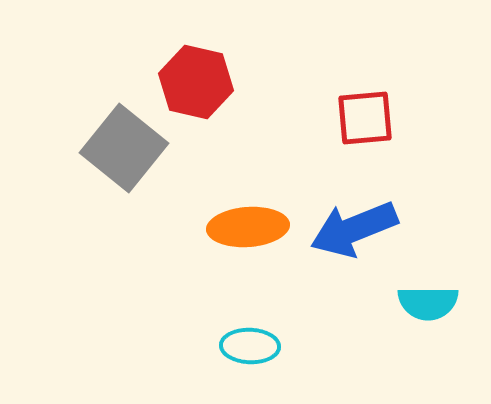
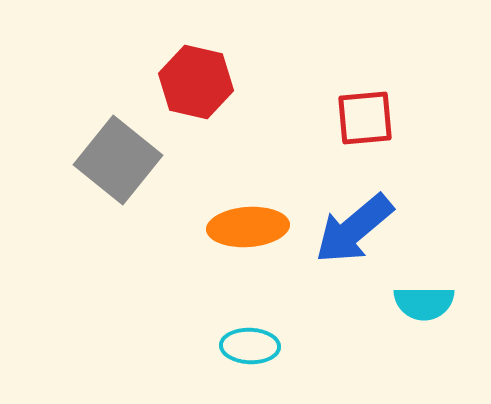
gray square: moved 6 px left, 12 px down
blue arrow: rotated 18 degrees counterclockwise
cyan semicircle: moved 4 px left
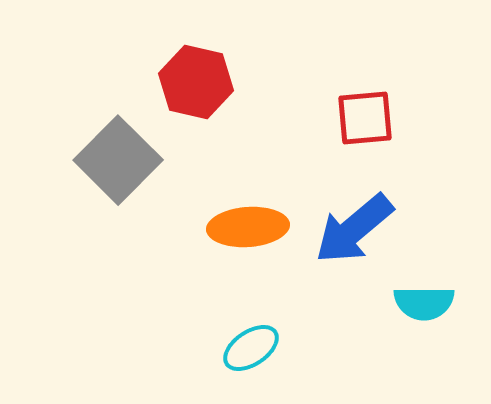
gray square: rotated 6 degrees clockwise
cyan ellipse: moved 1 px right, 2 px down; rotated 36 degrees counterclockwise
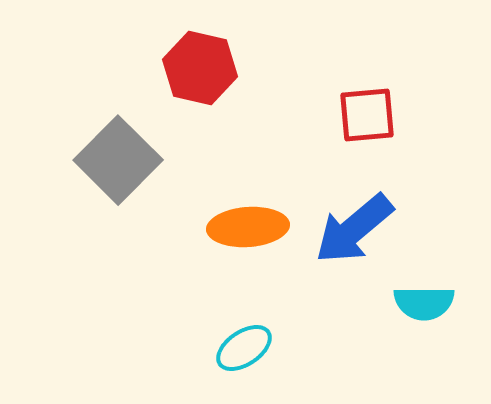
red hexagon: moved 4 px right, 14 px up
red square: moved 2 px right, 3 px up
cyan ellipse: moved 7 px left
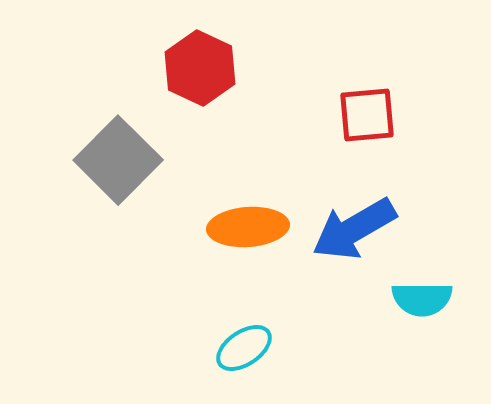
red hexagon: rotated 12 degrees clockwise
blue arrow: rotated 10 degrees clockwise
cyan semicircle: moved 2 px left, 4 px up
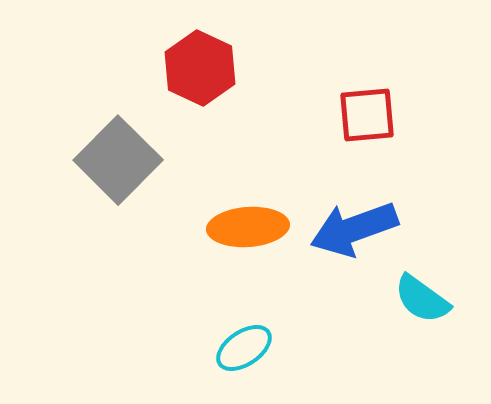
blue arrow: rotated 10 degrees clockwise
cyan semicircle: rotated 36 degrees clockwise
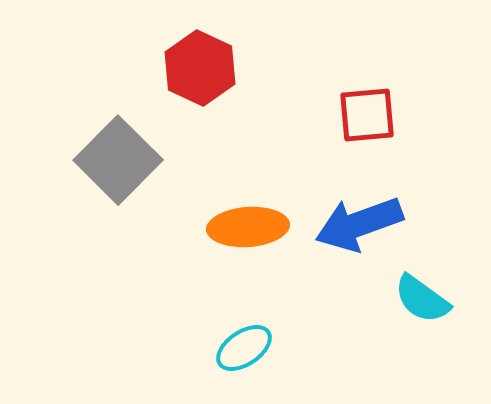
blue arrow: moved 5 px right, 5 px up
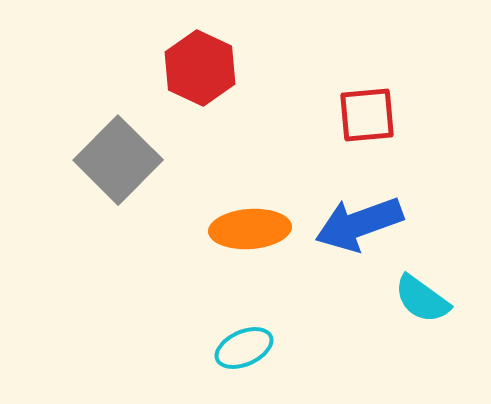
orange ellipse: moved 2 px right, 2 px down
cyan ellipse: rotated 10 degrees clockwise
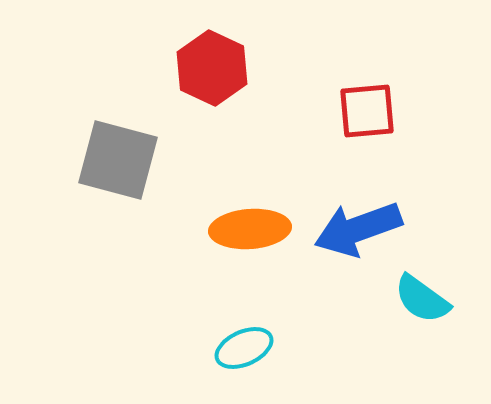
red hexagon: moved 12 px right
red square: moved 4 px up
gray square: rotated 30 degrees counterclockwise
blue arrow: moved 1 px left, 5 px down
